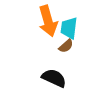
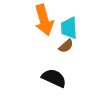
orange arrow: moved 4 px left, 1 px up
cyan trapezoid: rotated 10 degrees counterclockwise
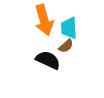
black semicircle: moved 6 px left, 18 px up
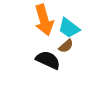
cyan trapezoid: rotated 50 degrees counterclockwise
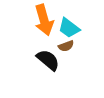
brown semicircle: rotated 21 degrees clockwise
black semicircle: rotated 15 degrees clockwise
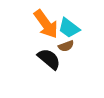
orange arrow: moved 2 px right, 4 px down; rotated 20 degrees counterclockwise
black semicircle: moved 1 px right, 1 px up
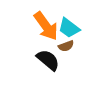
orange arrow: moved 2 px down
black semicircle: moved 1 px left, 1 px down
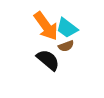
cyan trapezoid: moved 2 px left
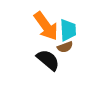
cyan trapezoid: moved 1 px right, 2 px down; rotated 130 degrees counterclockwise
brown semicircle: moved 1 px left, 1 px down
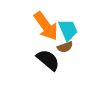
cyan trapezoid: rotated 20 degrees counterclockwise
